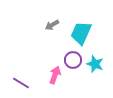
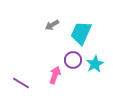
cyan star: rotated 24 degrees clockwise
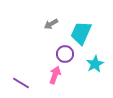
gray arrow: moved 1 px left, 1 px up
purple circle: moved 8 px left, 6 px up
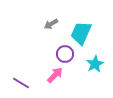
pink arrow: rotated 24 degrees clockwise
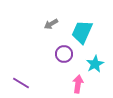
cyan trapezoid: moved 1 px right, 1 px up
purple circle: moved 1 px left
pink arrow: moved 23 px right, 9 px down; rotated 36 degrees counterclockwise
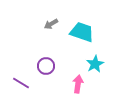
cyan trapezoid: rotated 85 degrees clockwise
purple circle: moved 18 px left, 12 px down
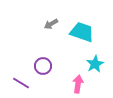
purple circle: moved 3 px left
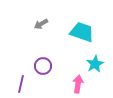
gray arrow: moved 10 px left
purple line: moved 1 px down; rotated 72 degrees clockwise
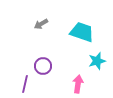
cyan star: moved 2 px right, 3 px up; rotated 12 degrees clockwise
purple line: moved 4 px right
